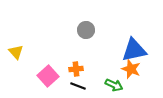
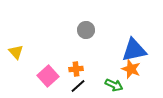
black line: rotated 63 degrees counterclockwise
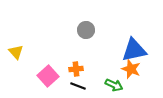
black line: rotated 63 degrees clockwise
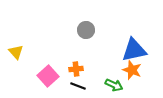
orange star: moved 1 px right, 1 px down
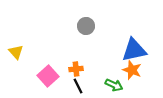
gray circle: moved 4 px up
black line: rotated 42 degrees clockwise
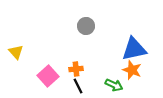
blue triangle: moved 1 px up
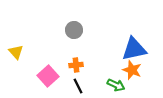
gray circle: moved 12 px left, 4 px down
orange cross: moved 4 px up
green arrow: moved 2 px right
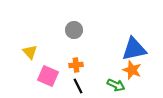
yellow triangle: moved 14 px right
pink square: rotated 25 degrees counterclockwise
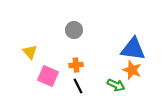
blue triangle: moved 1 px left; rotated 20 degrees clockwise
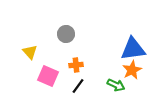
gray circle: moved 8 px left, 4 px down
blue triangle: rotated 16 degrees counterclockwise
orange star: rotated 24 degrees clockwise
black line: rotated 63 degrees clockwise
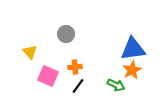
orange cross: moved 1 px left, 2 px down
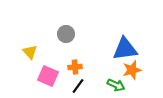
blue triangle: moved 8 px left
orange star: rotated 12 degrees clockwise
